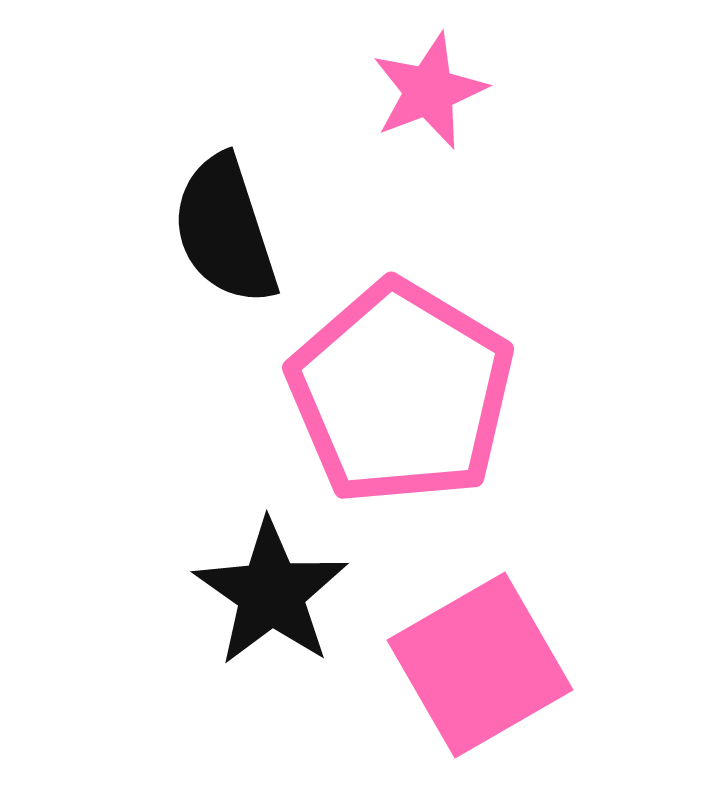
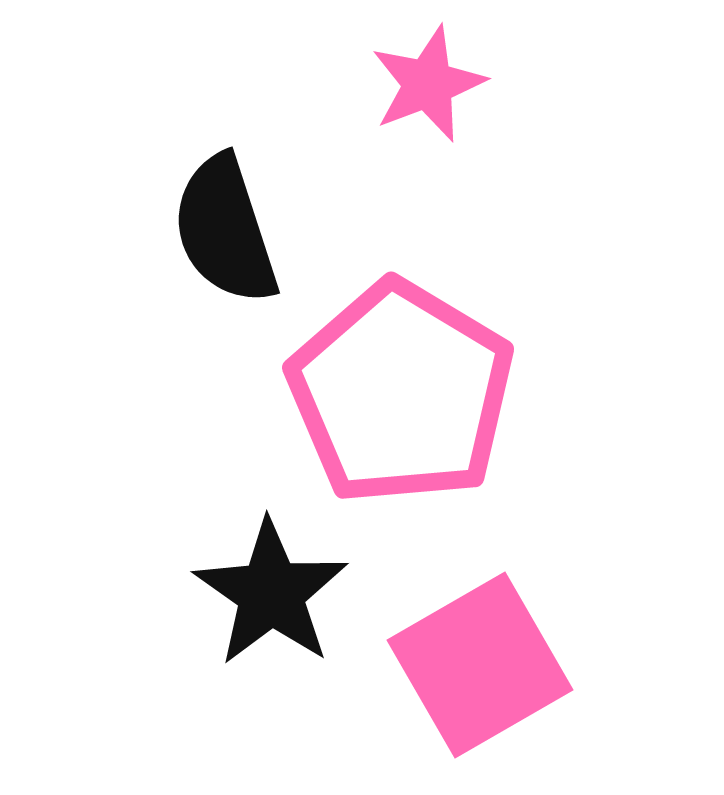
pink star: moved 1 px left, 7 px up
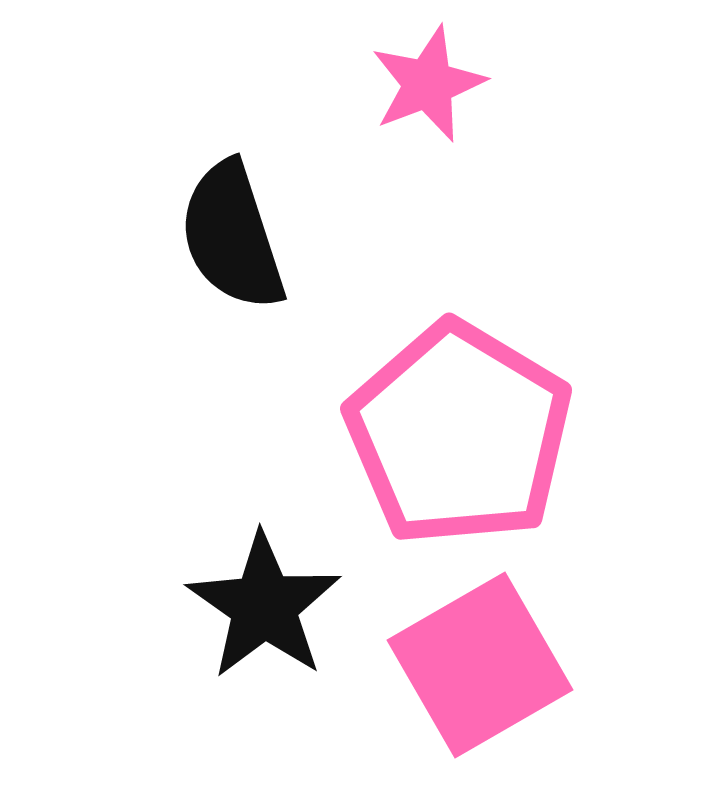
black semicircle: moved 7 px right, 6 px down
pink pentagon: moved 58 px right, 41 px down
black star: moved 7 px left, 13 px down
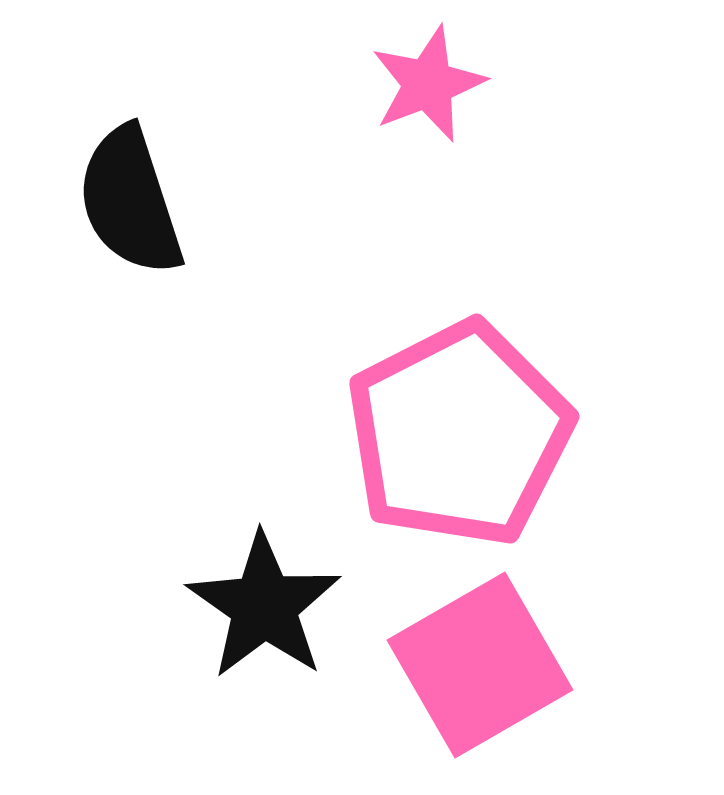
black semicircle: moved 102 px left, 35 px up
pink pentagon: rotated 14 degrees clockwise
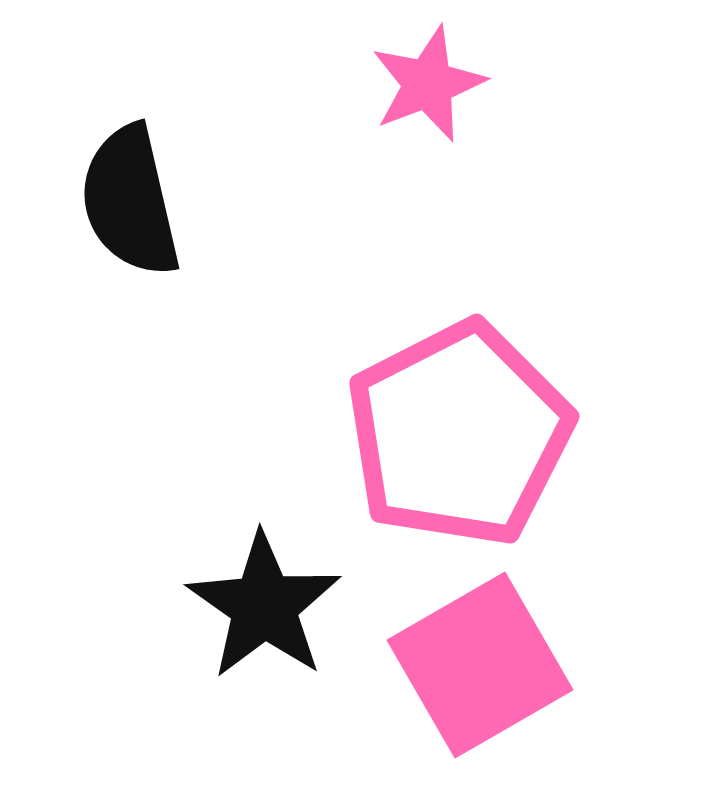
black semicircle: rotated 5 degrees clockwise
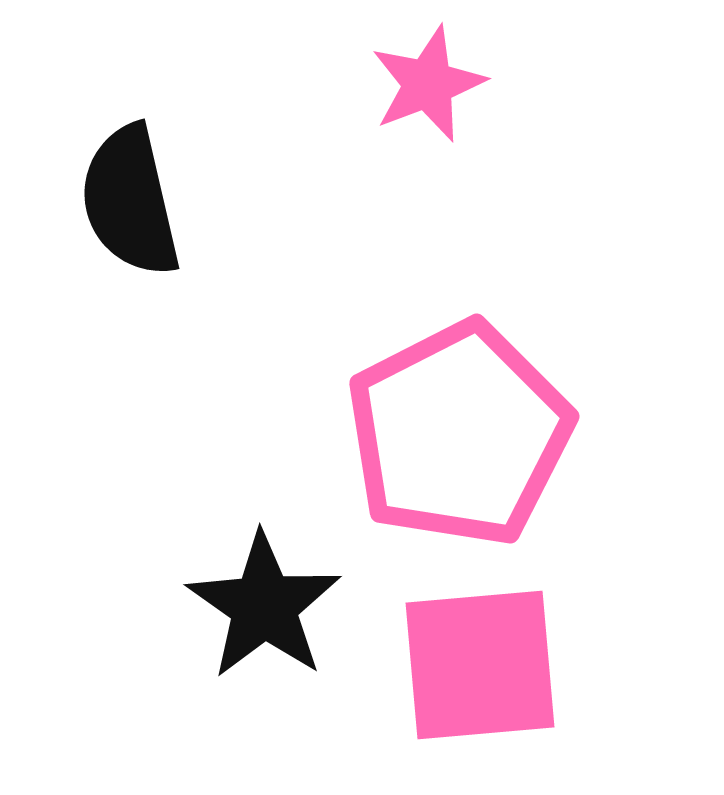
pink square: rotated 25 degrees clockwise
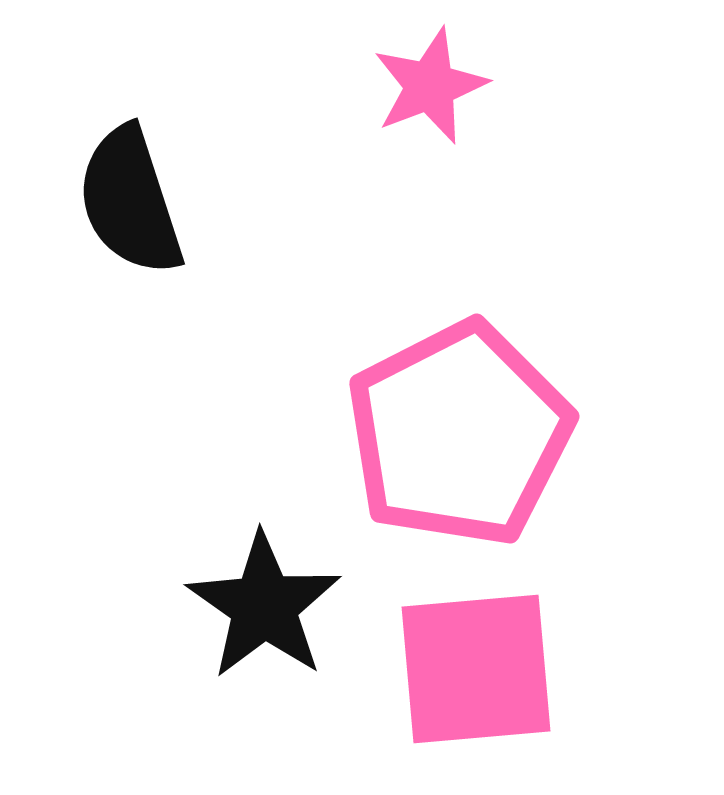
pink star: moved 2 px right, 2 px down
black semicircle: rotated 5 degrees counterclockwise
pink square: moved 4 px left, 4 px down
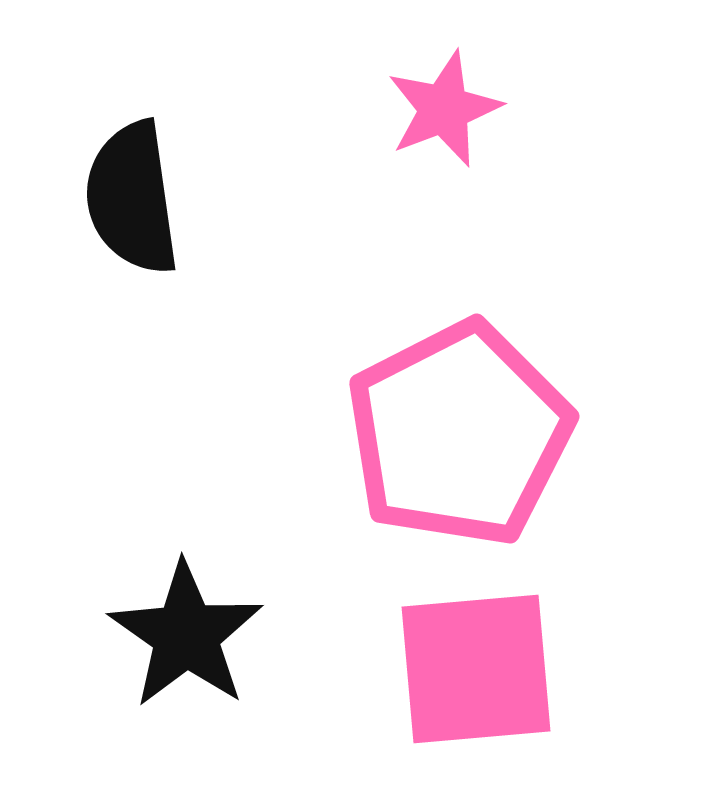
pink star: moved 14 px right, 23 px down
black semicircle: moved 2 px right, 3 px up; rotated 10 degrees clockwise
black star: moved 78 px left, 29 px down
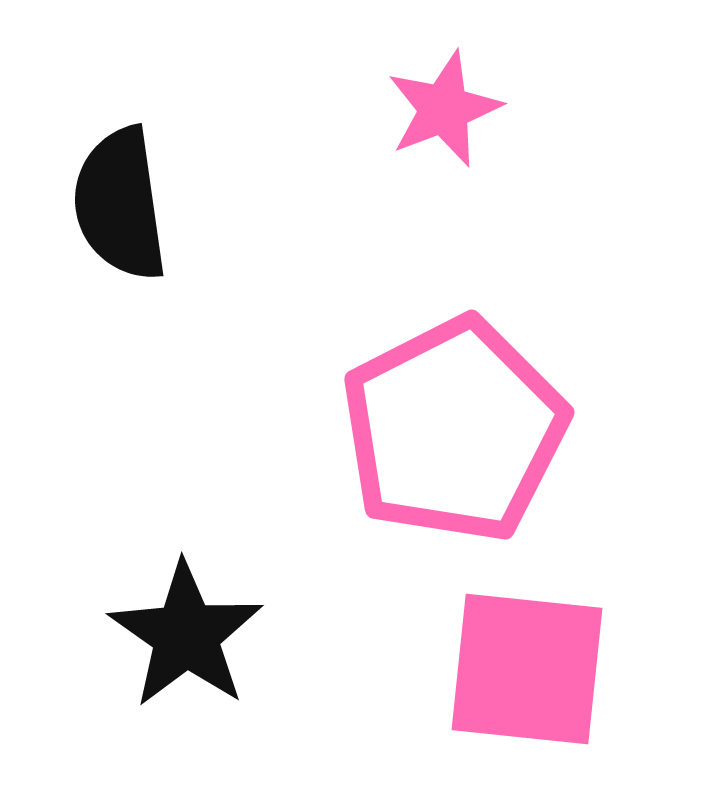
black semicircle: moved 12 px left, 6 px down
pink pentagon: moved 5 px left, 4 px up
pink square: moved 51 px right; rotated 11 degrees clockwise
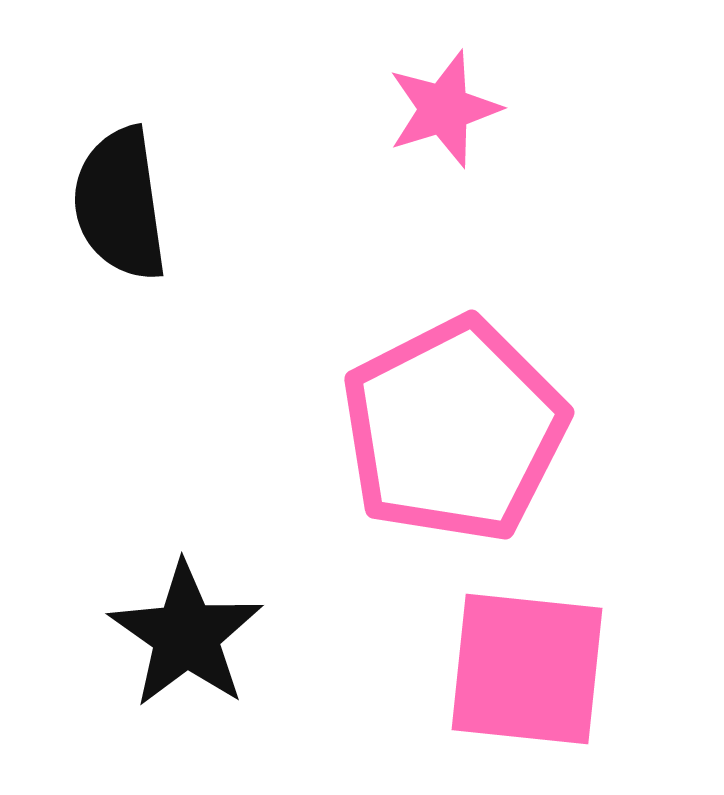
pink star: rotated 4 degrees clockwise
